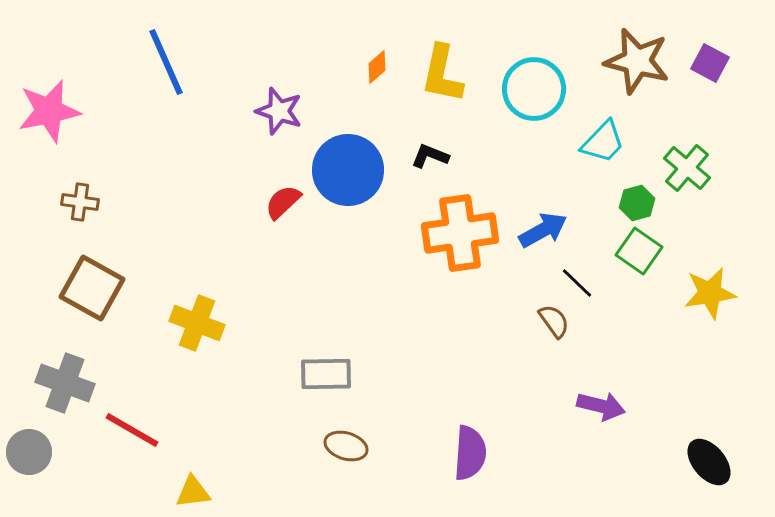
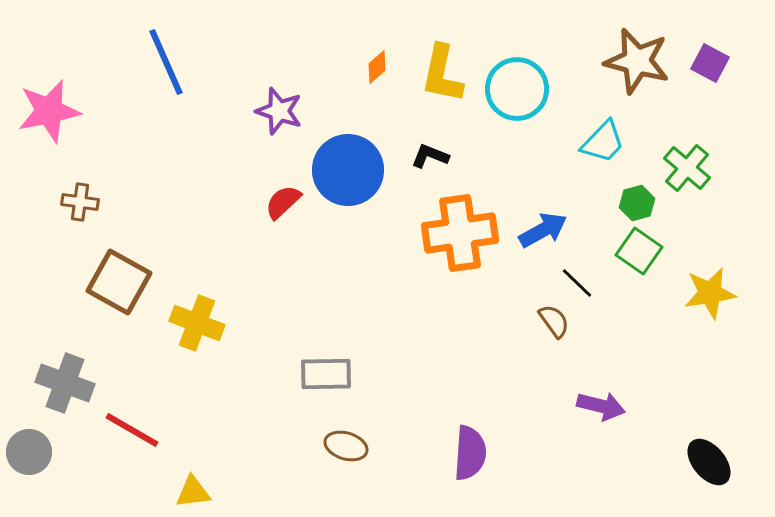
cyan circle: moved 17 px left
brown square: moved 27 px right, 6 px up
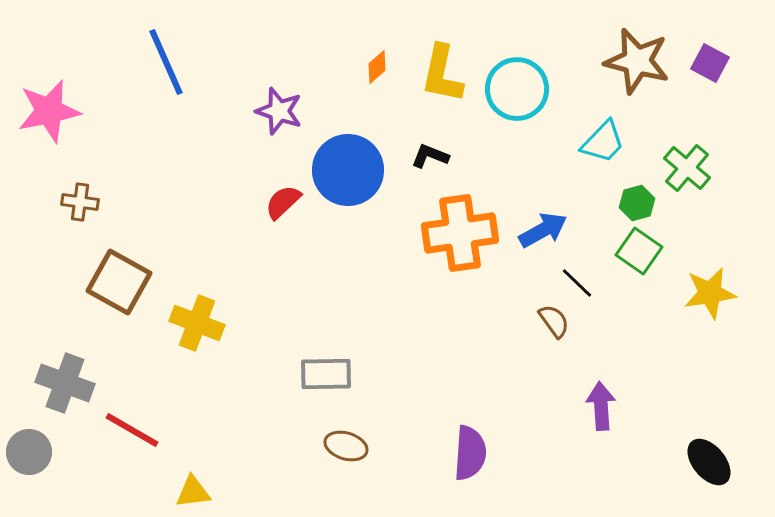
purple arrow: rotated 108 degrees counterclockwise
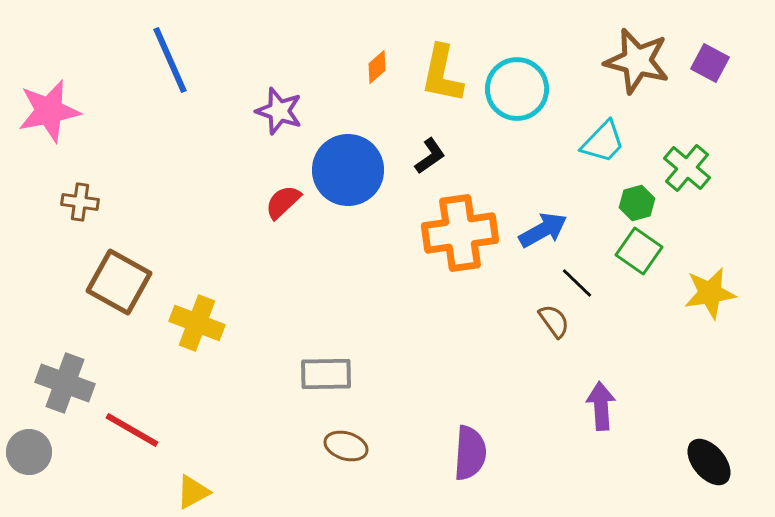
blue line: moved 4 px right, 2 px up
black L-shape: rotated 123 degrees clockwise
yellow triangle: rotated 21 degrees counterclockwise
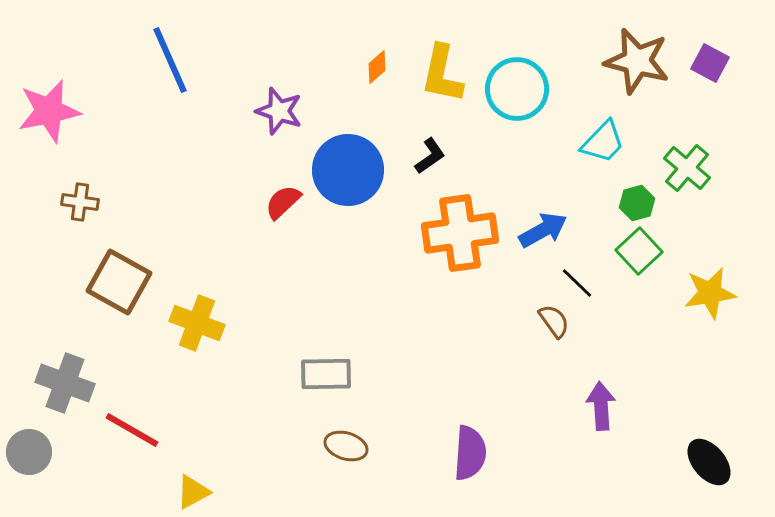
green square: rotated 12 degrees clockwise
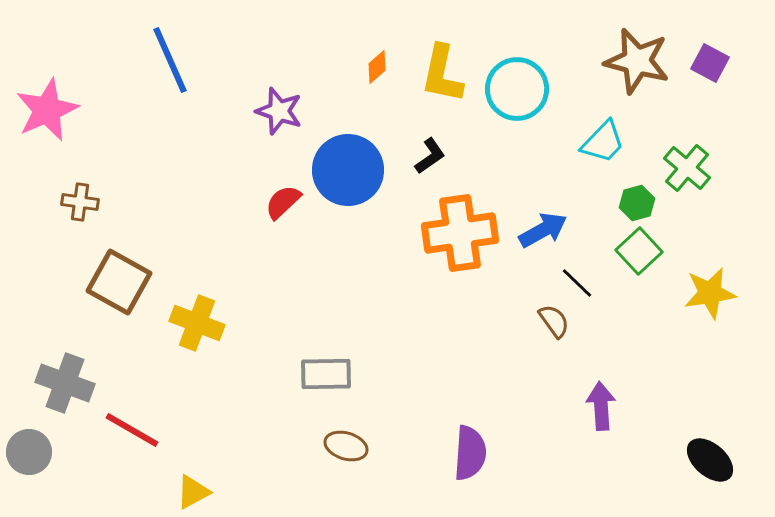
pink star: moved 2 px left, 1 px up; rotated 12 degrees counterclockwise
black ellipse: moved 1 px right, 2 px up; rotated 9 degrees counterclockwise
